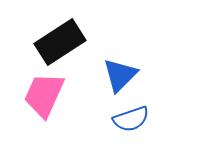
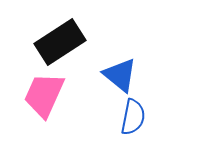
blue triangle: rotated 36 degrees counterclockwise
blue semicircle: moved 2 px right, 2 px up; rotated 60 degrees counterclockwise
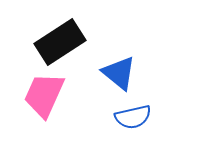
blue triangle: moved 1 px left, 2 px up
blue semicircle: rotated 66 degrees clockwise
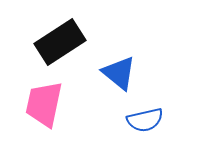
pink trapezoid: moved 9 px down; rotated 12 degrees counterclockwise
blue semicircle: moved 12 px right, 3 px down
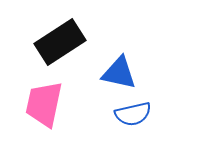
blue triangle: rotated 27 degrees counterclockwise
blue semicircle: moved 12 px left, 6 px up
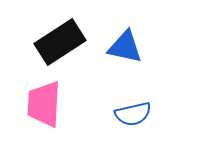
blue triangle: moved 6 px right, 26 px up
pink trapezoid: rotated 9 degrees counterclockwise
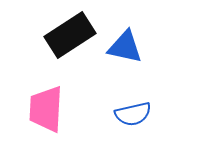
black rectangle: moved 10 px right, 7 px up
pink trapezoid: moved 2 px right, 5 px down
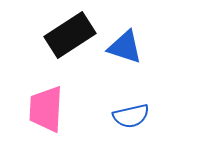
blue triangle: rotated 6 degrees clockwise
blue semicircle: moved 2 px left, 2 px down
